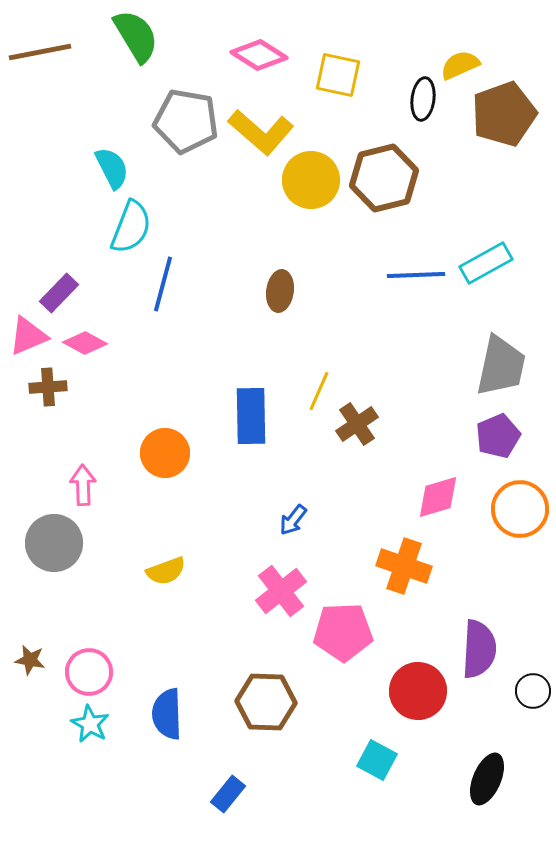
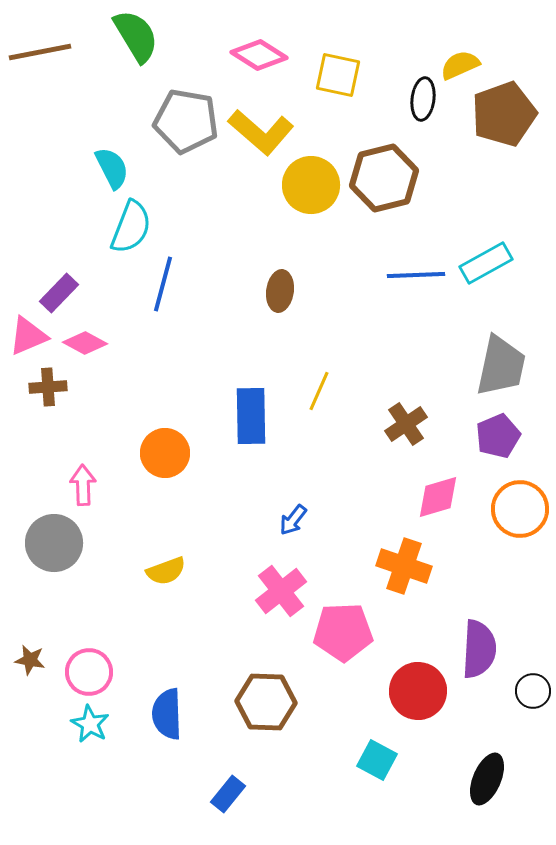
yellow circle at (311, 180): moved 5 px down
brown cross at (357, 424): moved 49 px right
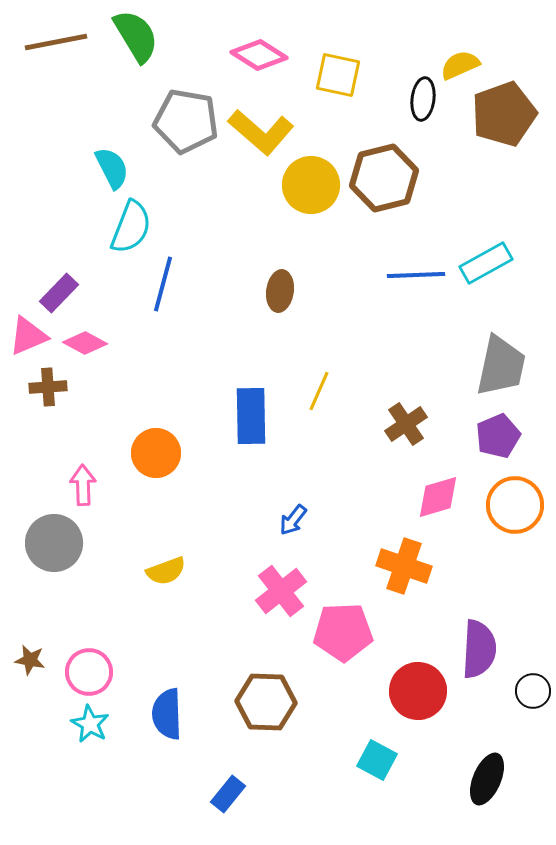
brown line at (40, 52): moved 16 px right, 10 px up
orange circle at (165, 453): moved 9 px left
orange circle at (520, 509): moved 5 px left, 4 px up
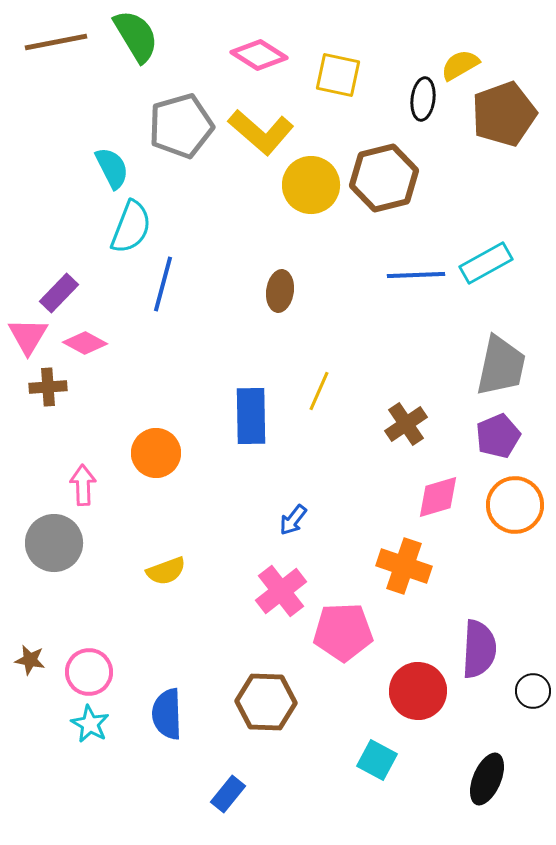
yellow semicircle at (460, 65): rotated 6 degrees counterclockwise
gray pentagon at (186, 121): moved 5 px left, 5 px down; rotated 26 degrees counterclockwise
pink triangle at (28, 336): rotated 36 degrees counterclockwise
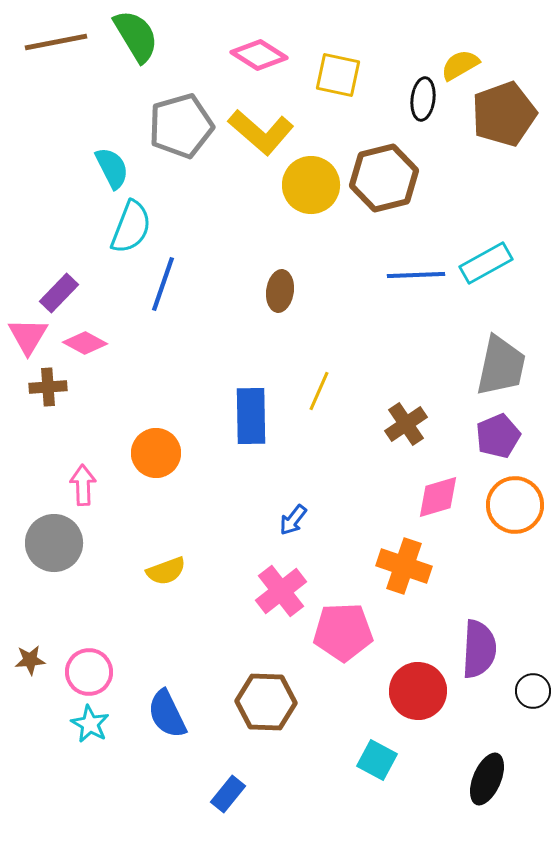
blue line at (163, 284): rotated 4 degrees clockwise
brown star at (30, 660): rotated 16 degrees counterclockwise
blue semicircle at (167, 714): rotated 24 degrees counterclockwise
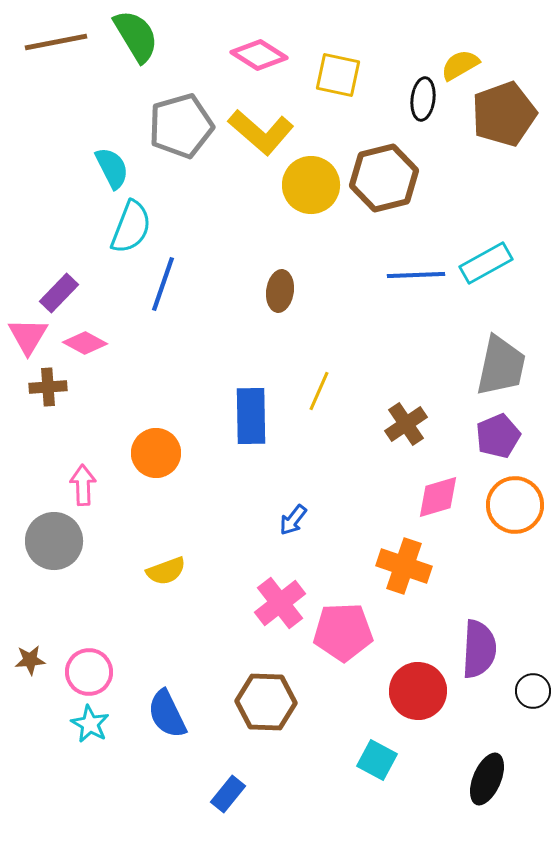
gray circle at (54, 543): moved 2 px up
pink cross at (281, 591): moved 1 px left, 12 px down
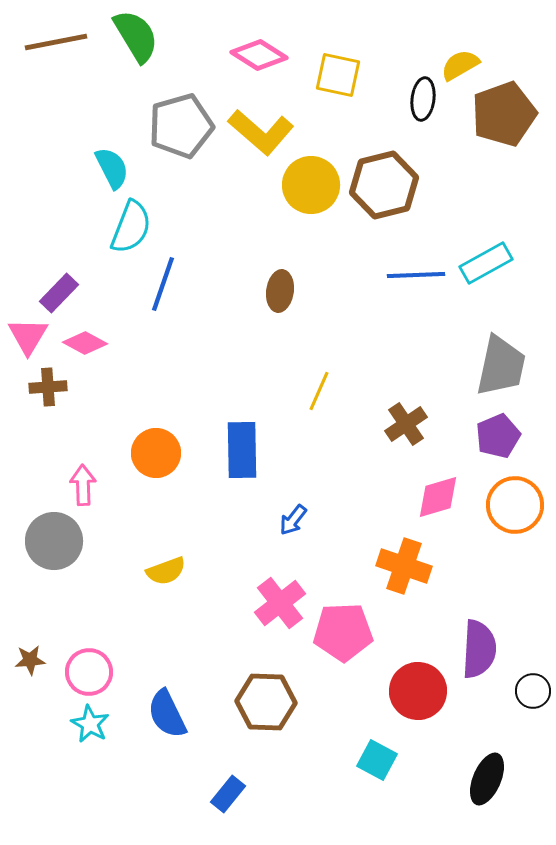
brown hexagon at (384, 178): moved 7 px down
blue rectangle at (251, 416): moved 9 px left, 34 px down
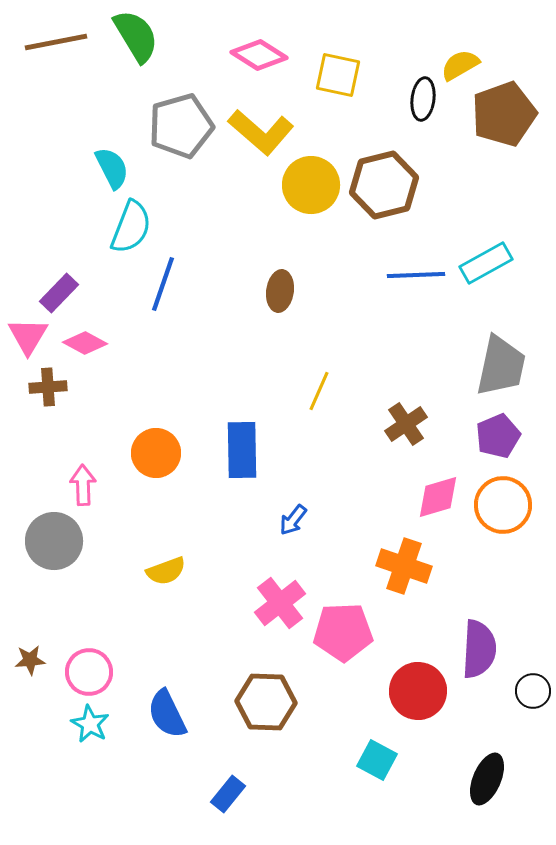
orange circle at (515, 505): moved 12 px left
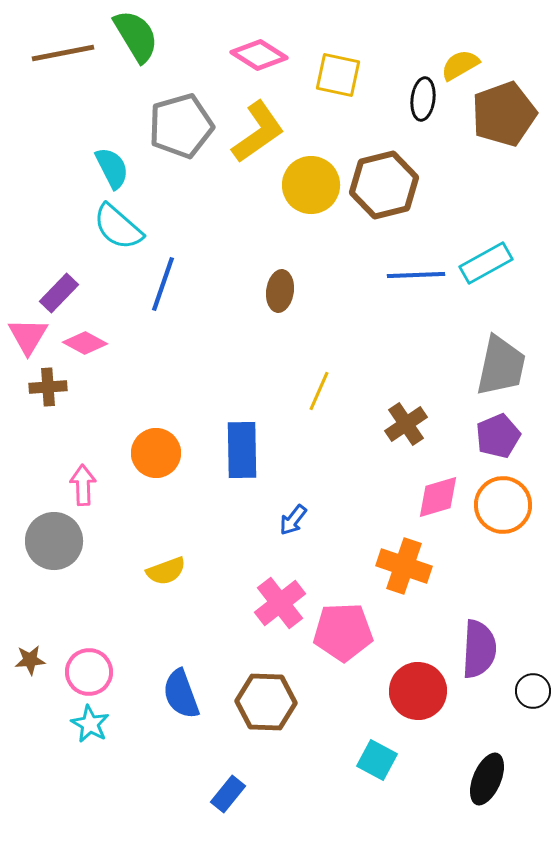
brown line at (56, 42): moved 7 px right, 11 px down
yellow L-shape at (261, 132): moved 3 px left; rotated 76 degrees counterclockwise
cyan semicircle at (131, 227): moved 13 px left; rotated 110 degrees clockwise
blue semicircle at (167, 714): moved 14 px right, 20 px up; rotated 6 degrees clockwise
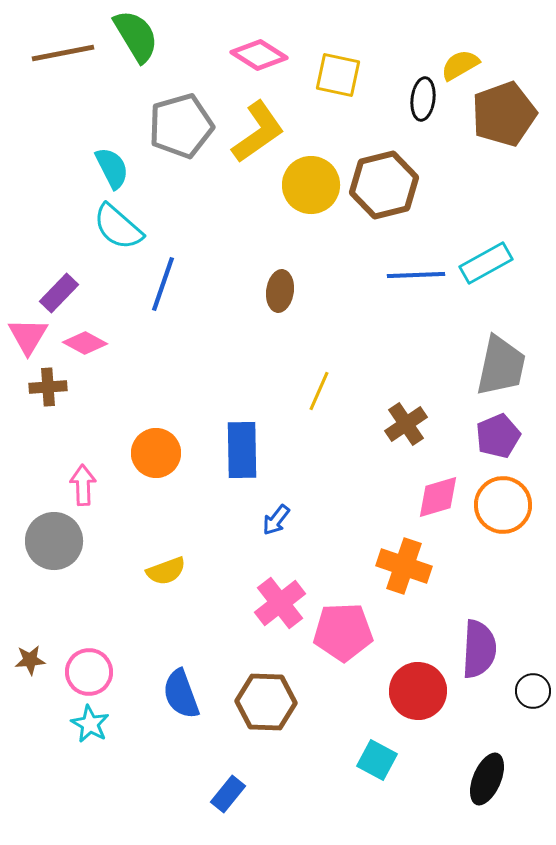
blue arrow at (293, 520): moved 17 px left
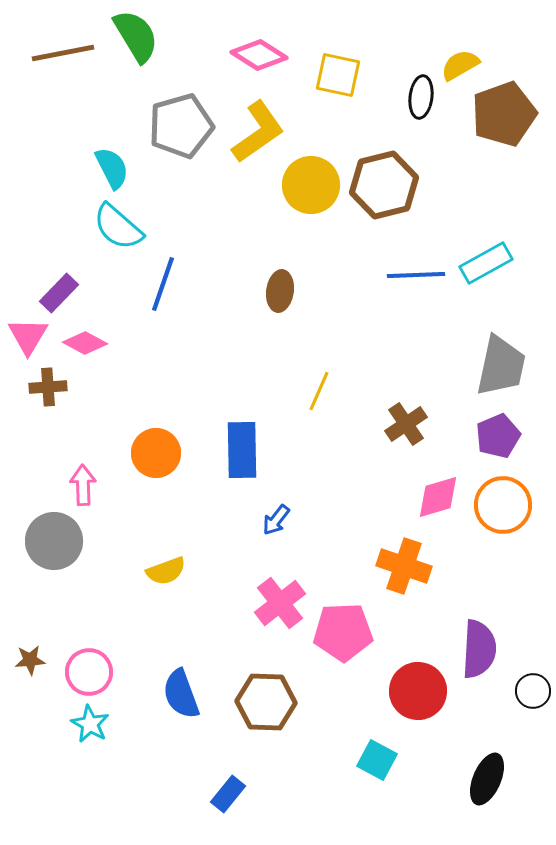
black ellipse at (423, 99): moved 2 px left, 2 px up
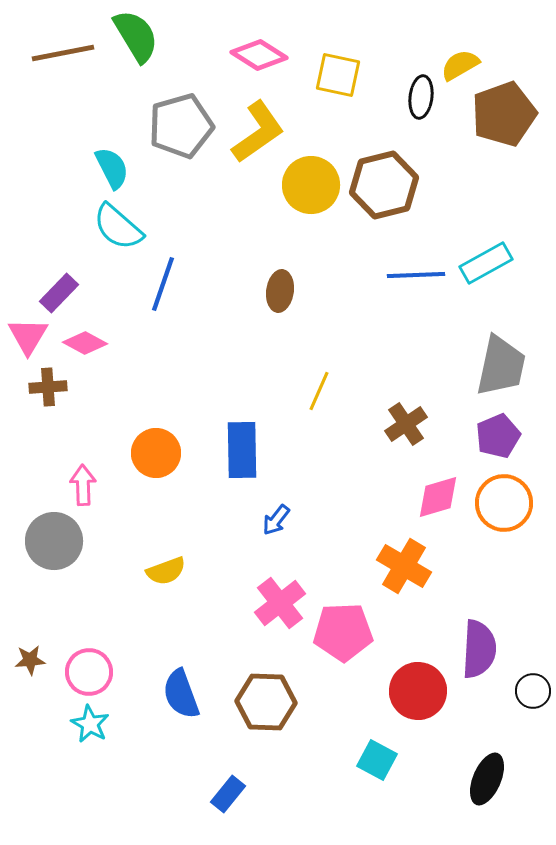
orange circle at (503, 505): moved 1 px right, 2 px up
orange cross at (404, 566): rotated 12 degrees clockwise
